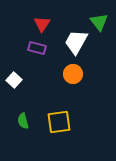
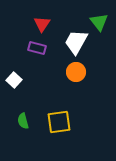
orange circle: moved 3 px right, 2 px up
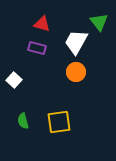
red triangle: rotated 48 degrees counterclockwise
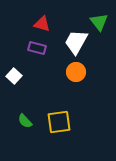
white square: moved 4 px up
green semicircle: moved 2 px right; rotated 28 degrees counterclockwise
